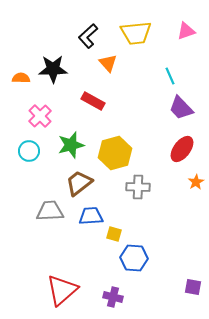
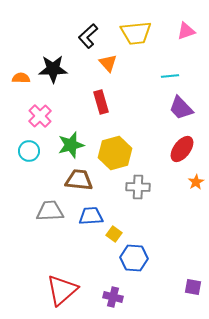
cyan line: rotated 72 degrees counterclockwise
red rectangle: moved 8 px right, 1 px down; rotated 45 degrees clockwise
brown trapezoid: moved 3 px up; rotated 44 degrees clockwise
yellow square: rotated 21 degrees clockwise
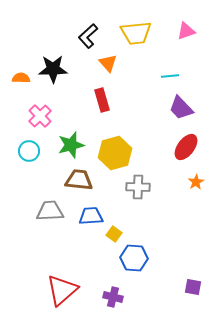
red rectangle: moved 1 px right, 2 px up
red ellipse: moved 4 px right, 2 px up
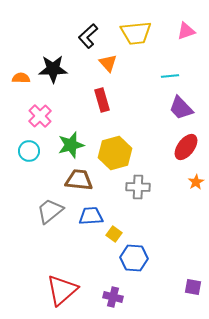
gray trapezoid: rotated 36 degrees counterclockwise
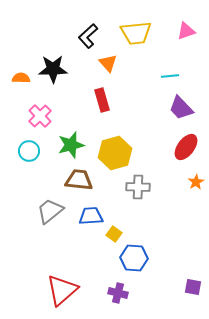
purple cross: moved 5 px right, 4 px up
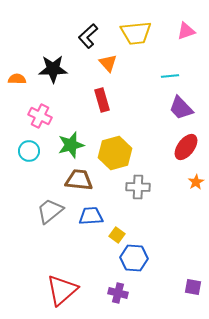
orange semicircle: moved 4 px left, 1 px down
pink cross: rotated 20 degrees counterclockwise
yellow square: moved 3 px right, 1 px down
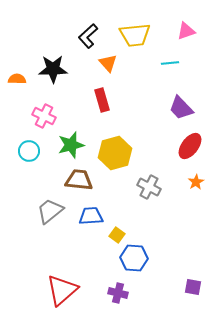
yellow trapezoid: moved 1 px left, 2 px down
cyan line: moved 13 px up
pink cross: moved 4 px right
red ellipse: moved 4 px right, 1 px up
gray cross: moved 11 px right; rotated 25 degrees clockwise
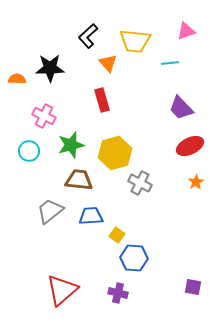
yellow trapezoid: moved 6 px down; rotated 12 degrees clockwise
black star: moved 3 px left, 1 px up
red ellipse: rotated 28 degrees clockwise
gray cross: moved 9 px left, 4 px up
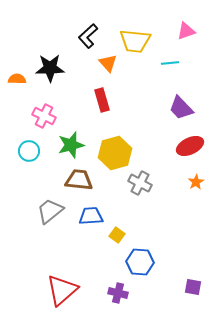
blue hexagon: moved 6 px right, 4 px down
